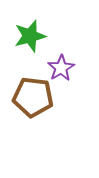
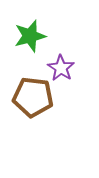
purple star: rotated 8 degrees counterclockwise
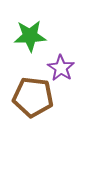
green star: rotated 12 degrees clockwise
